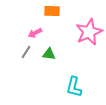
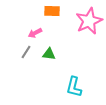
pink star: moved 11 px up
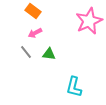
orange rectangle: moved 19 px left; rotated 35 degrees clockwise
gray line: rotated 72 degrees counterclockwise
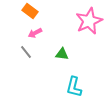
orange rectangle: moved 3 px left
green triangle: moved 13 px right
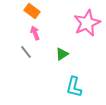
orange rectangle: moved 2 px right
pink star: moved 2 px left, 2 px down
pink arrow: rotated 96 degrees clockwise
green triangle: rotated 40 degrees counterclockwise
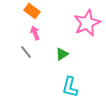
cyan L-shape: moved 4 px left
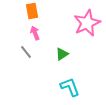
orange rectangle: rotated 42 degrees clockwise
cyan L-shape: rotated 145 degrees clockwise
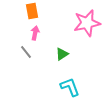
pink star: rotated 12 degrees clockwise
pink arrow: rotated 32 degrees clockwise
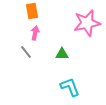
green triangle: rotated 32 degrees clockwise
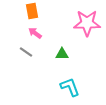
pink star: rotated 12 degrees clockwise
pink arrow: rotated 64 degrees counterclockwise
gray line: rotated 16 degrees counterclockwise
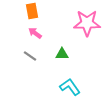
gray line: moved 4 px right, 4 px down
cyan L-shape: rotated 15 degrees counterclockwise
